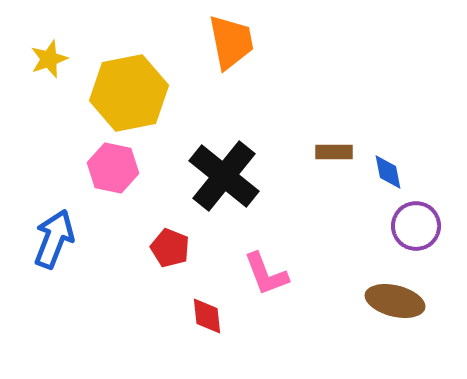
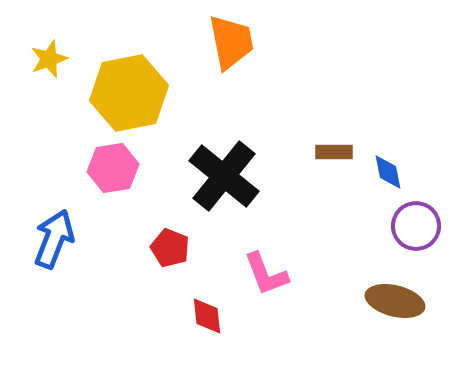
pink hexagon: rotated 21 degrees counterclockwise
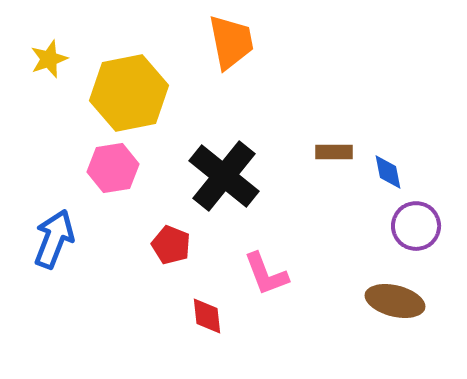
red pentagon: moved 1 px right, 3 px up
